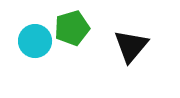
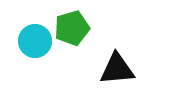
black triangle: moved 14 px left, 23 px down; rotated 45 degrees clockwise
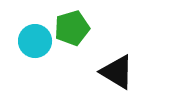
black triangle: moved 3 px down; rotated 36 degrees clockwise
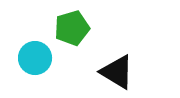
cyan circle: moved 17 px down
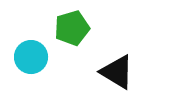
cyan circle: moved 4 px left, 1 px up
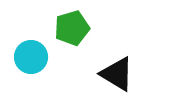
black triangle: moved 2 px down
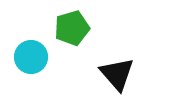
black triangle: rotated 18 degrees clockwise
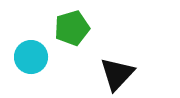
black triangle: rotated 24 degrees clockwise
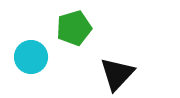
green pentagon: moved 2 px right
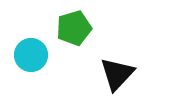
cyan circle: moved 2 px up
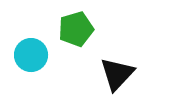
green pentagon: moved 2 px right, 1 px down
